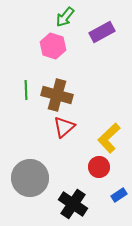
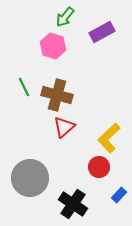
green line: moved 2 px left, 3 px up; rotated 24 degrees counterclockwise
blue rectangle: rotated 14 degrees counterclockwise
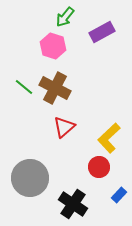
green line: rotated 24 degrees counterclockwise
brown cross: moved 2 px left, 7 px up; rotated 12 degrees clockwise
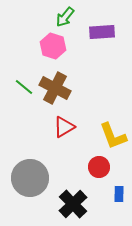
purple rectangle: rotated 25 degrees clockwise
red triangle: rotated 10 degrees clockwise
yellow L-shape: moved 4 px right, 2 px up; rotated 68 degrees counterclockwise
blue rectangle: moved 1 px up; rotated 42 degrees counterclockwise
black cross: rotated 12 degrees clockwise
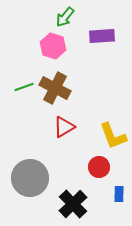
purple rectangle: moved 4 px down
green line: rotated 60 degrees counterclockwise
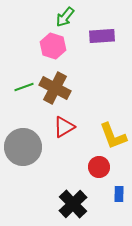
gray circle: moved 7 px left, 31 px up
